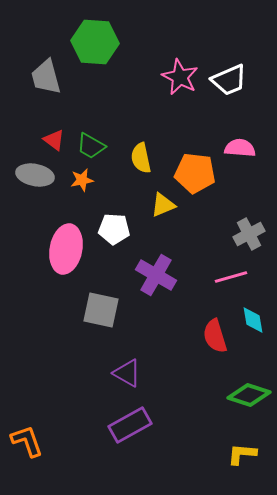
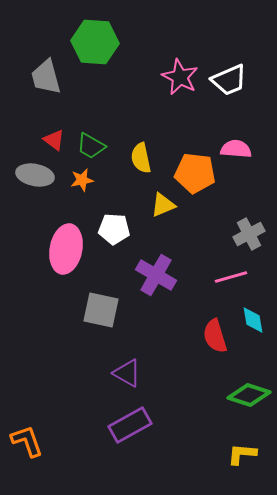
pink semicircle: moved 4 px left, 1 px down
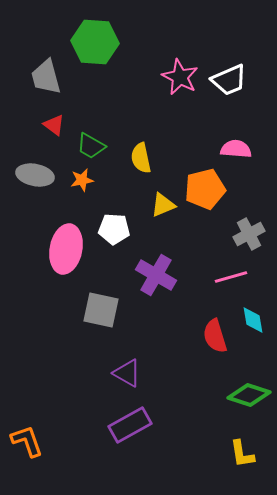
red triangle: moved 15 px up
orange pentagon: moved 10 px right, 16 px down; rotated 21 degrees counterclockwise
yellow L-shape: rotated 104 degrees counterclockwise
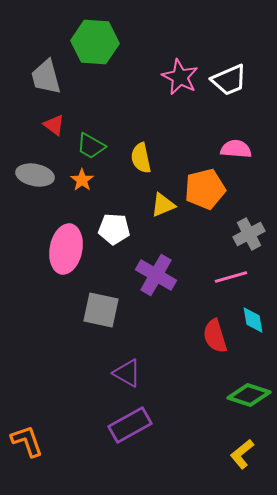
orange star: rotated 25 degrees counterclockwise
yellow L-shape: rotated 60 degrees clockwise
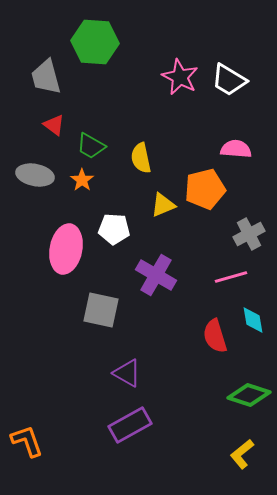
white trapezoid: rotated 54 degrees clockwise
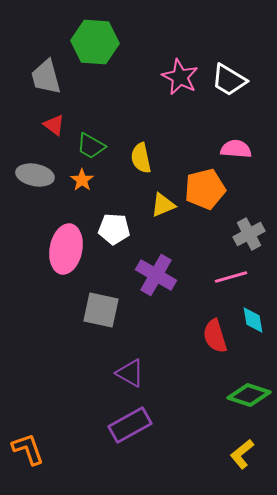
purple triangle: moved 3 px right
orange L-shape: moved 1 px right, 8 px down
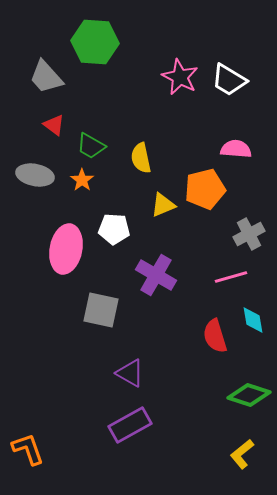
gray trapezoid: rotated 27 degrees counterclockwise
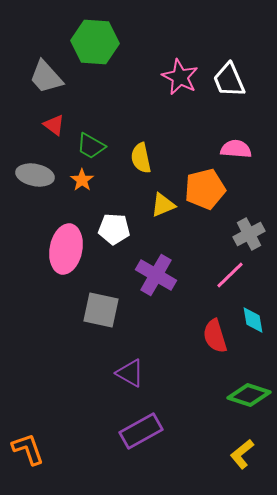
white trapezoid: rotated 36 degrees clockwise
pink line: moved 1 px left, 2 px up; rotated 28 degrees counterclockwise
purple rectangle: moved 11 px right, 6 px down
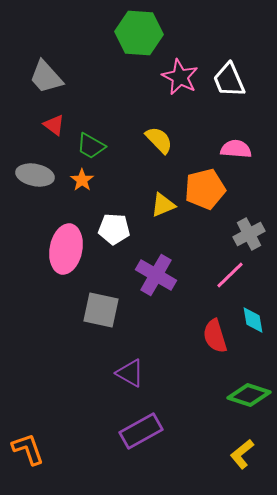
green hexagon: moved 44 px right, 9 px up
yellow semicircle: moved 18 px right, 18 px up; rotated 148 degrees clockwise
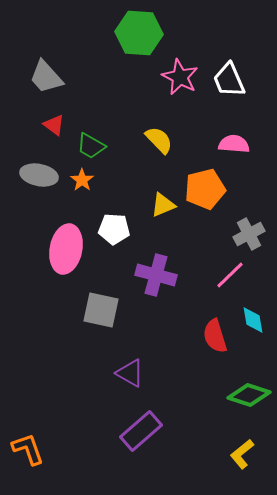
pink semicircle: moved 2 px left, 5 px up
gray ellipse: moved 4 px right
purple cross: rotated 15 degrees counterclockwise
purple rectangle: rotated 12 degrees counterclockwise
